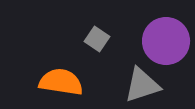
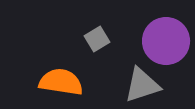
gray square: rotated 25 degrees clockwise
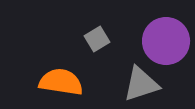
gray triangle: moved 1 px left, 1 px up
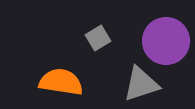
gray square: moved 1 px right, 1 px up
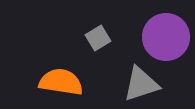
purple circle: moved 4 px up
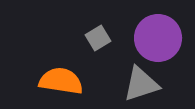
purple circle: moved 8 px left, 1 px down
orange semicircle: moved 1 px up
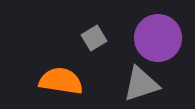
gray square: moved 4 px left
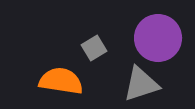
gray square: moved 10 px down
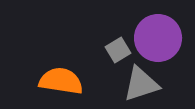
gray square: moved 24 px right, 2 px down
